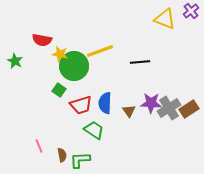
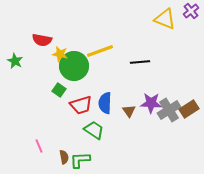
gray cross: moved 2 px down
brown semicircle: moved 2 px right, 2 px down
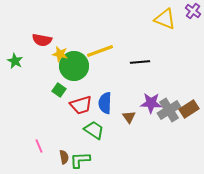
purple cross: moved 2 px right; rotated 14 degrees counterclockwise
brown triangle: moved 6 px down
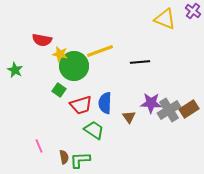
green star: moved 9 px down
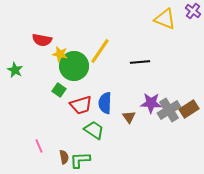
yellow line: rotated 36 degrees counterclockwise
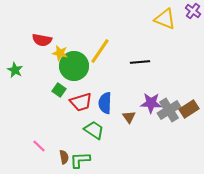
yellow star: moved 1 px up
red trapezoid: moved 3 px up
pink line: rotated 24 degrees counterclockwise
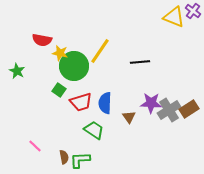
yellow triangle: moved 9 px right, 2 px up
green star: moved 2 px right, 1 px down
pink line: moved 4 px left
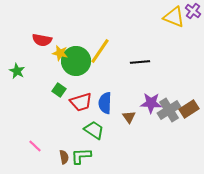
green circle: moved 2 px right, 5 px up
green L-shape: moved 1 px right, 4 px up
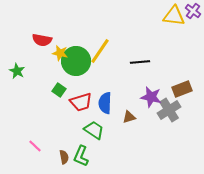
yellow triangle: moved 1 px up; rotated 15 degrees counterclockwise
purple star: moved 6 px up; rotated 10 degrees clockwise
brown rectangle: moved 7 px left, 20 px up; rotated 12 degrees clockwise
brown triangle: rotated 48 degrees clockwise
green L-shape: rotated 65 degrees counterclockwise
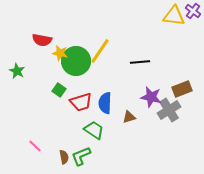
green L-shape: rotated 45 degrees clockwise
